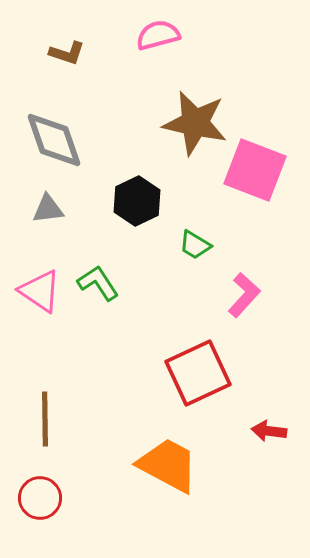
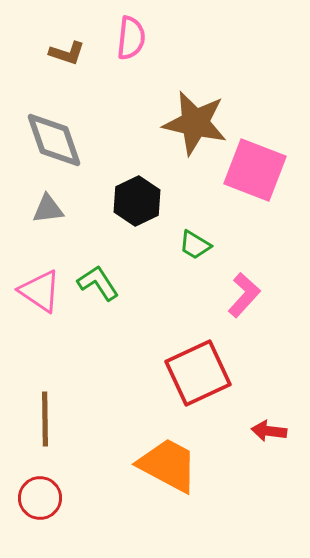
pink semicircle: moved 27 px left, 3 px down; rotated 111 degrees clockwise
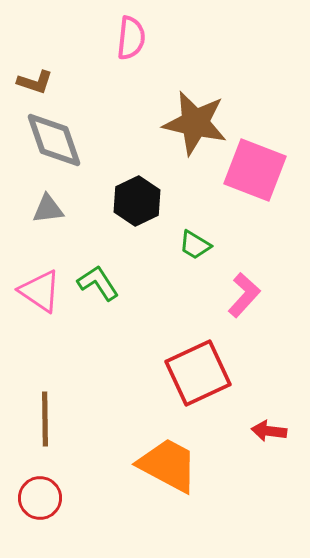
brown L-shape: moved 32 px left, 29 px down
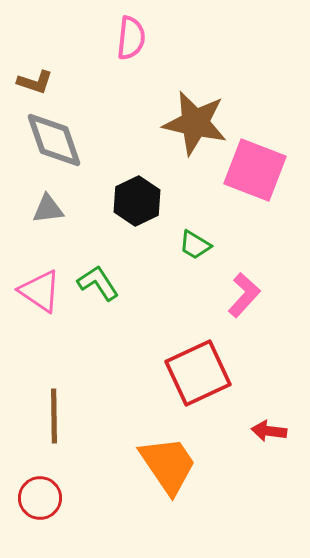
brown line: moved 9 px right, 3 px up
orange trapezoid: rotated 28 degrees clockwise
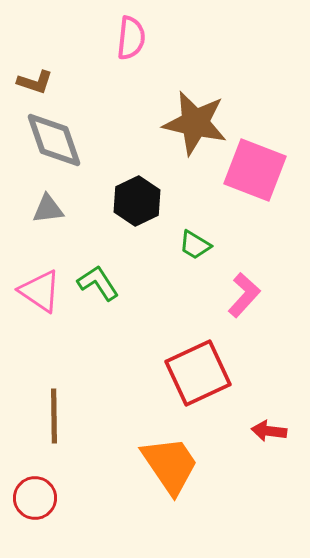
orange trapezoid: moved 2 px right
red circle: moved 5 px left
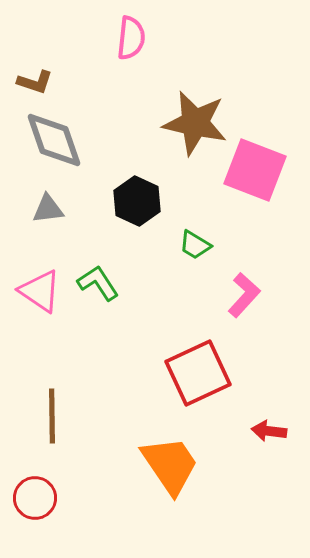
black hexagon: rotated 9 degrees counterclockwise
brown line: moved 2 px left
